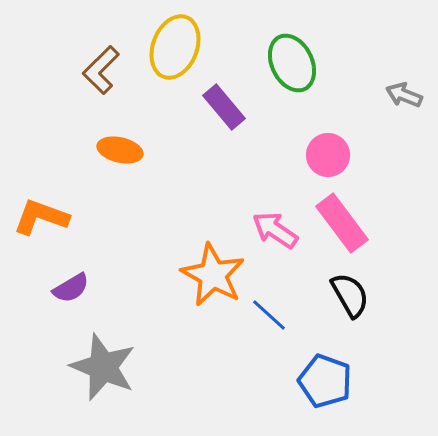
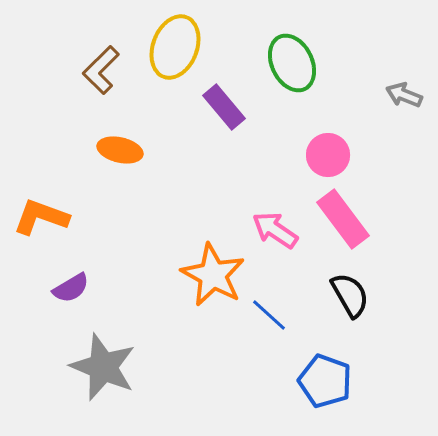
pink rectangle: moved 1 px right, 4 px up
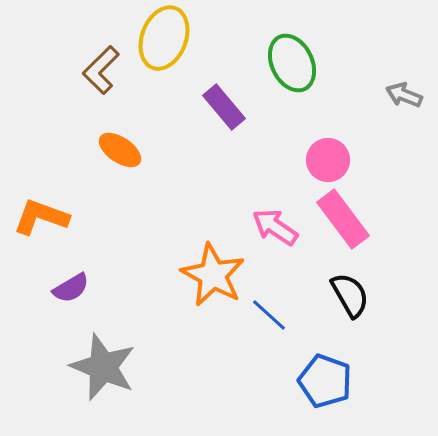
yellow ellipse: moved 11 px left, 9 px up
orange ellipse: rotated 21 degrees clockwise
pink circle: moved 5 px down
pink arrow: moved 3 px up
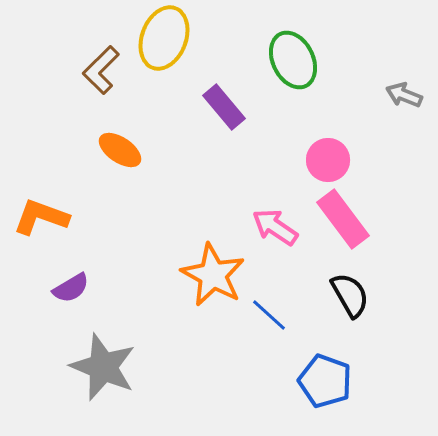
green ellipse: moved 1 px right, 3 px up
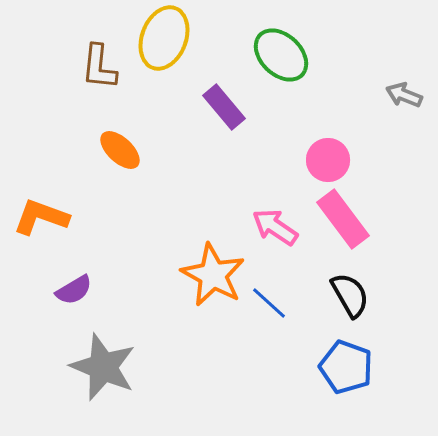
green ellipse: moved 12 px left, 5 px up; rotated 20 degrees counterclockwise
brown L-shape: moved 2 px left, 3 px up; rotated 39 degrees counterclockwise
orange ellipse: rotated 9 degrees clockwise
purple semicircle: moved 3 px right, 2 px down
blue line: moved 12 px up
blue pentagon: moved 21 px right, 14 px up
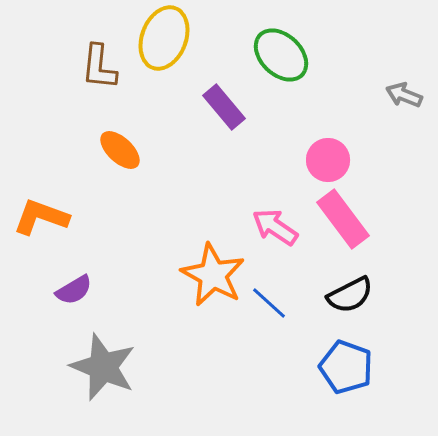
black semicircle: rotated 93 degrees clockwise
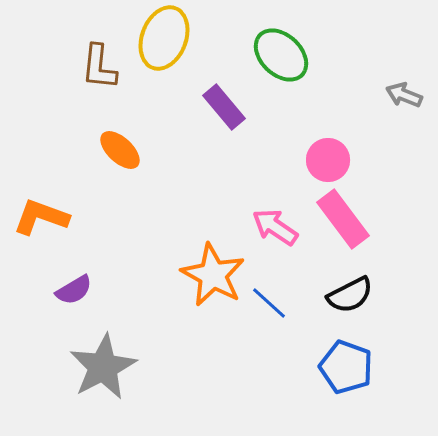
gray star: rotated 22 degrees clockwise
